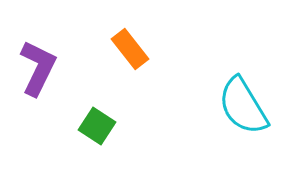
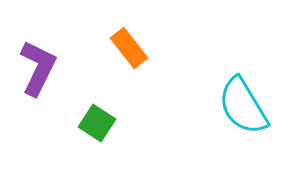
orange rectangle: moved 1 px left, 1 px up
green square: moved 3 px up
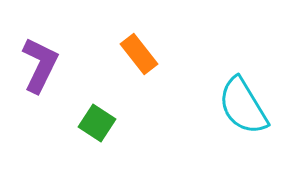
orange rectangle: moved 10 px right, 6 px down
purple L-shape: moved 2 px right, 3 px up
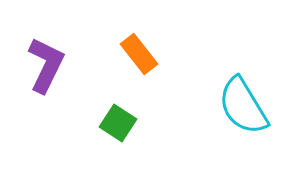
purple L-shape: moved 6 px right
green square: moved 21 px right
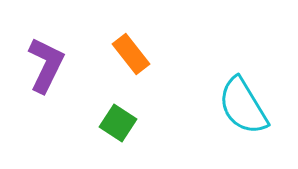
orange rectangle: moved 8 px left
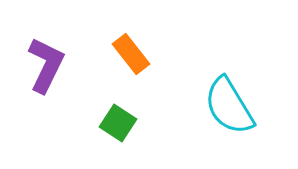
cyan semicircle: moved 14 px left
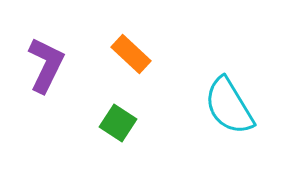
orange rectangle: rotated 9 degrees counterclockwise
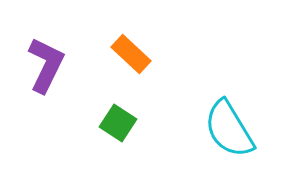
cyan semicircle: moved 23 px down
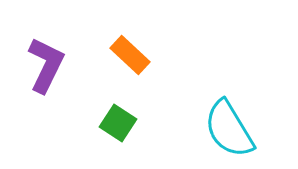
orange rectangle: moved 1 px left, 1 px down
